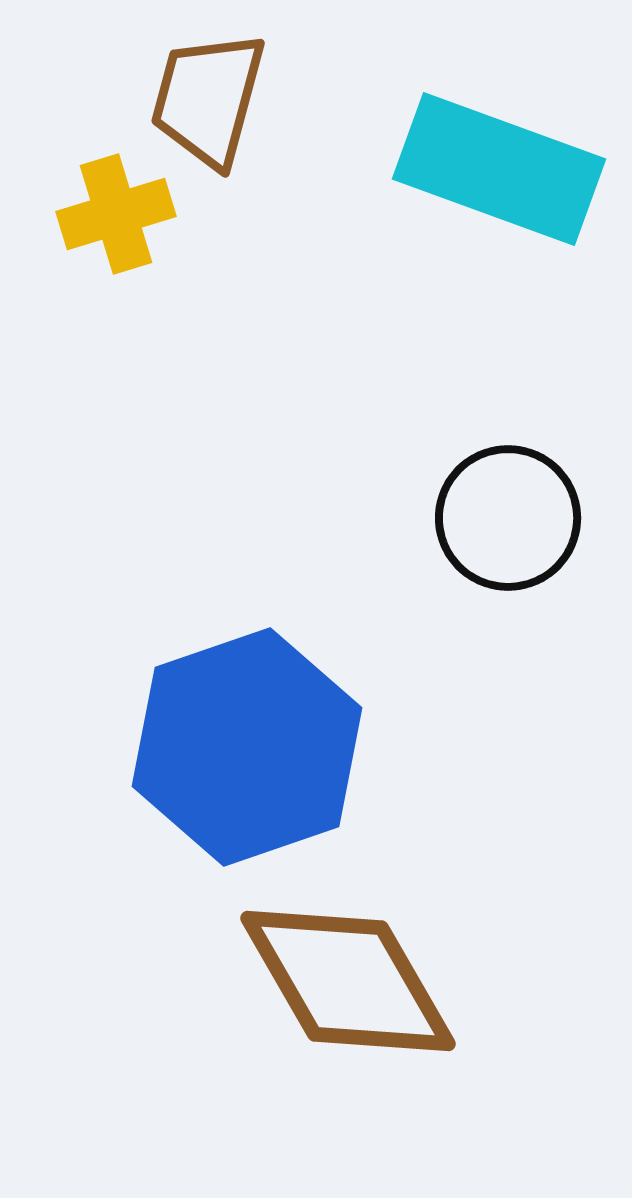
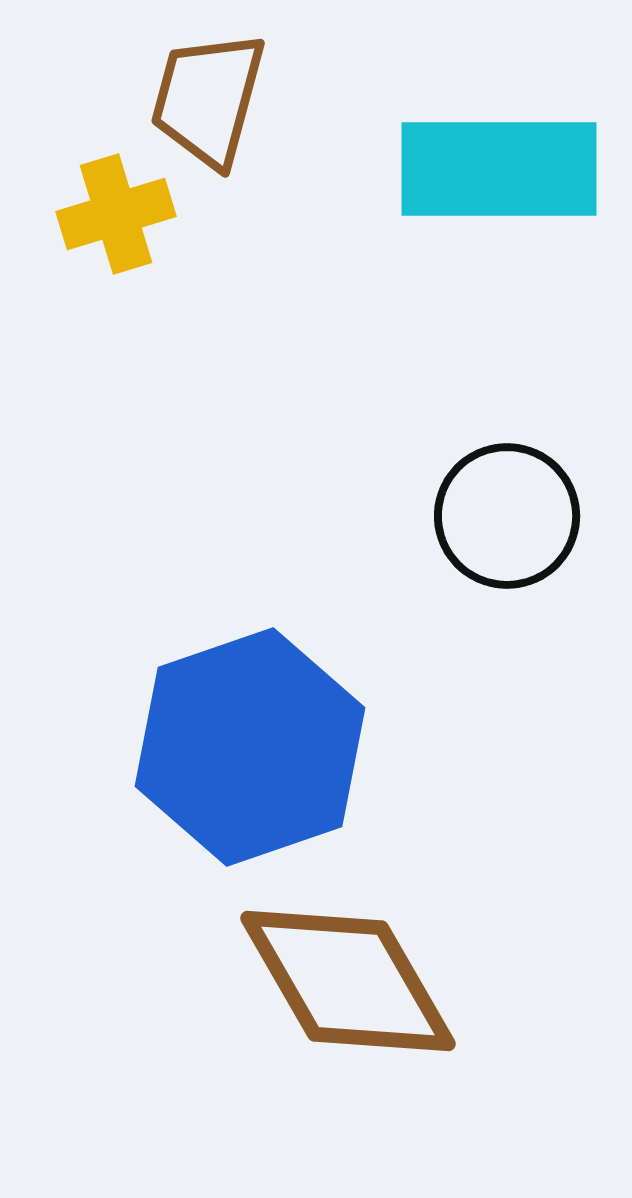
cyan rectangle: rotated 20 degrees counterclockwise
black circle: moved 1 px left, 2 px up
blue hexagon: moved 3 px right
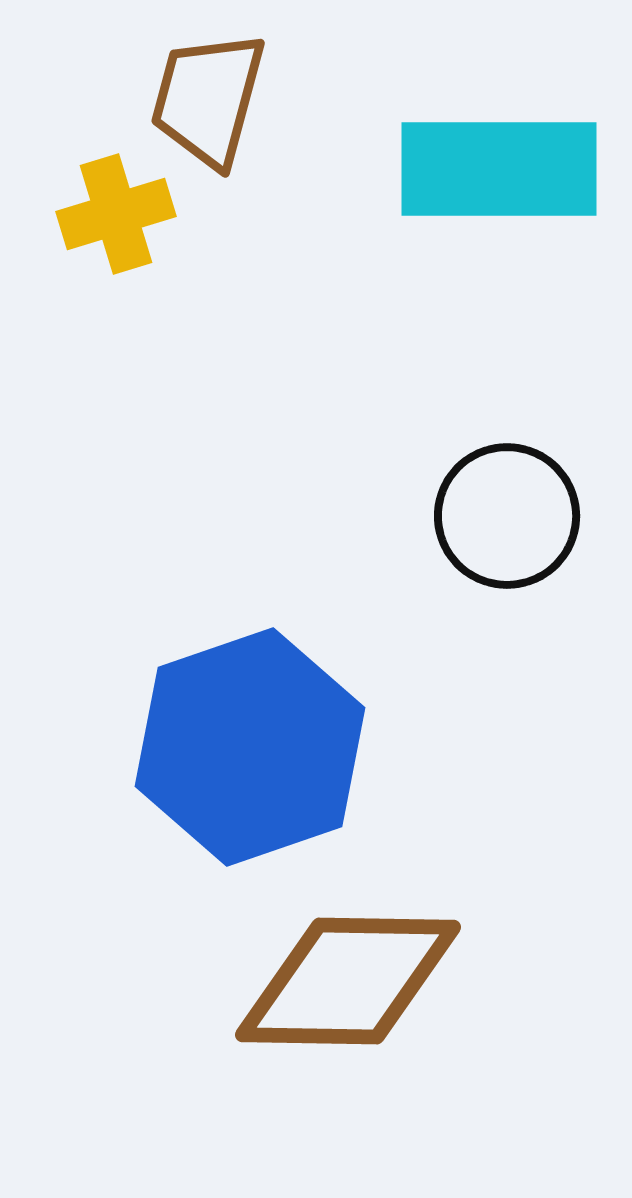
brown diamond: rotated 59 degrees counterclockwise
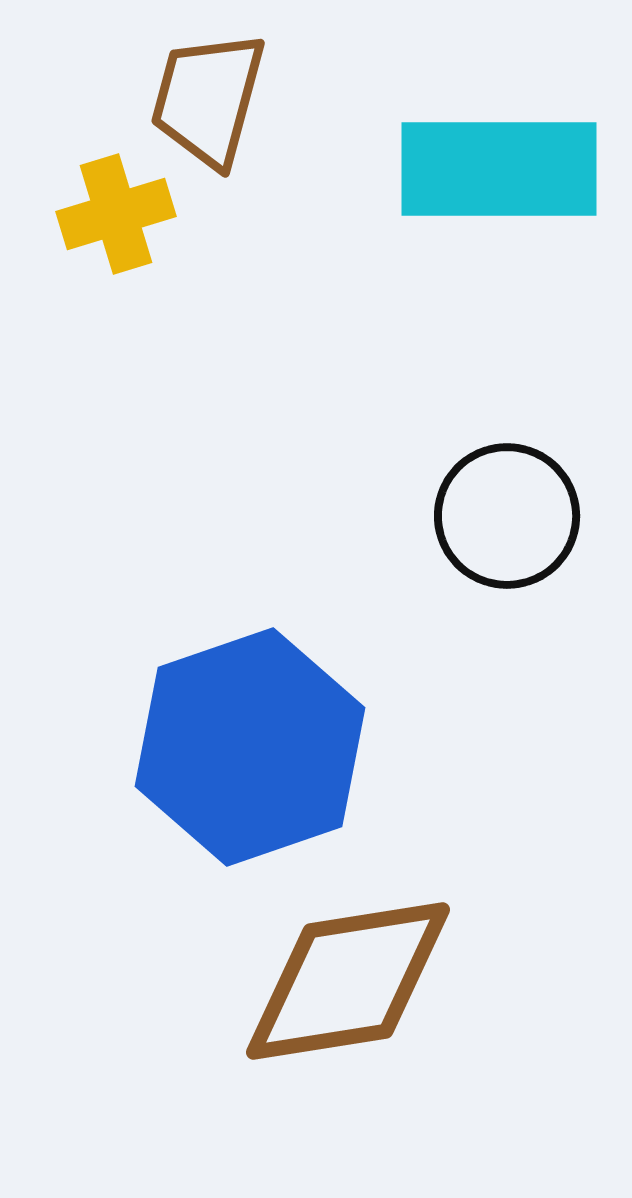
brown diamond: rotated 10 degrees counterclockwise
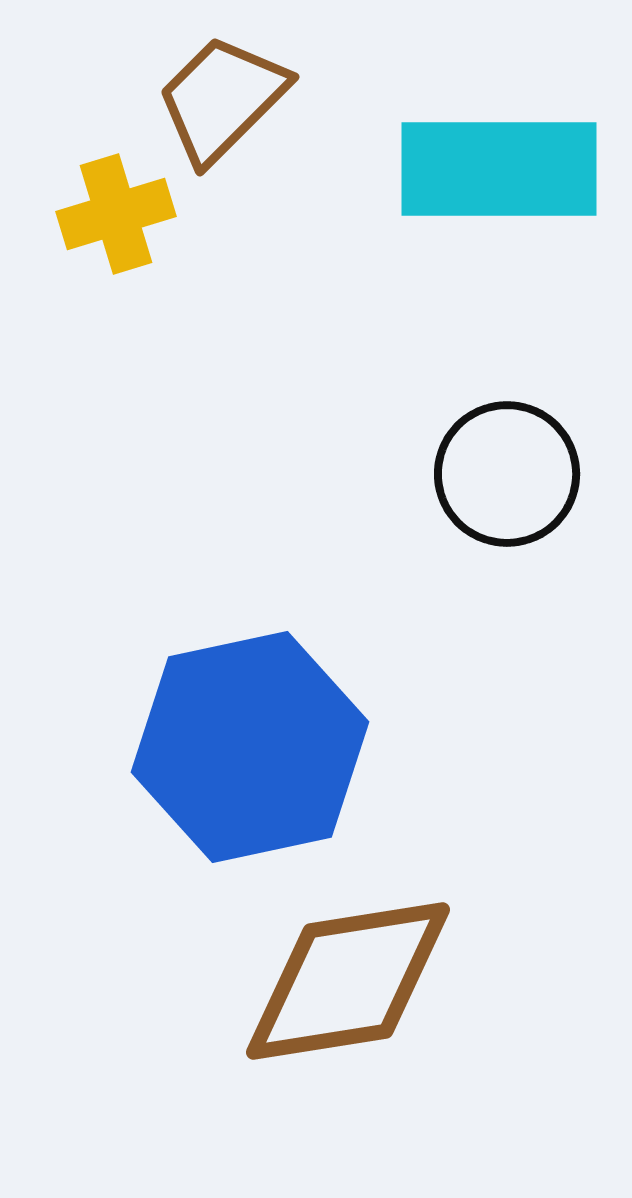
brown trapezoid: moved 14 px right; rotated 30 degrees clockwise
black circle: moved 42 px up
blue hexagon: rotated 7 degrees clockwise
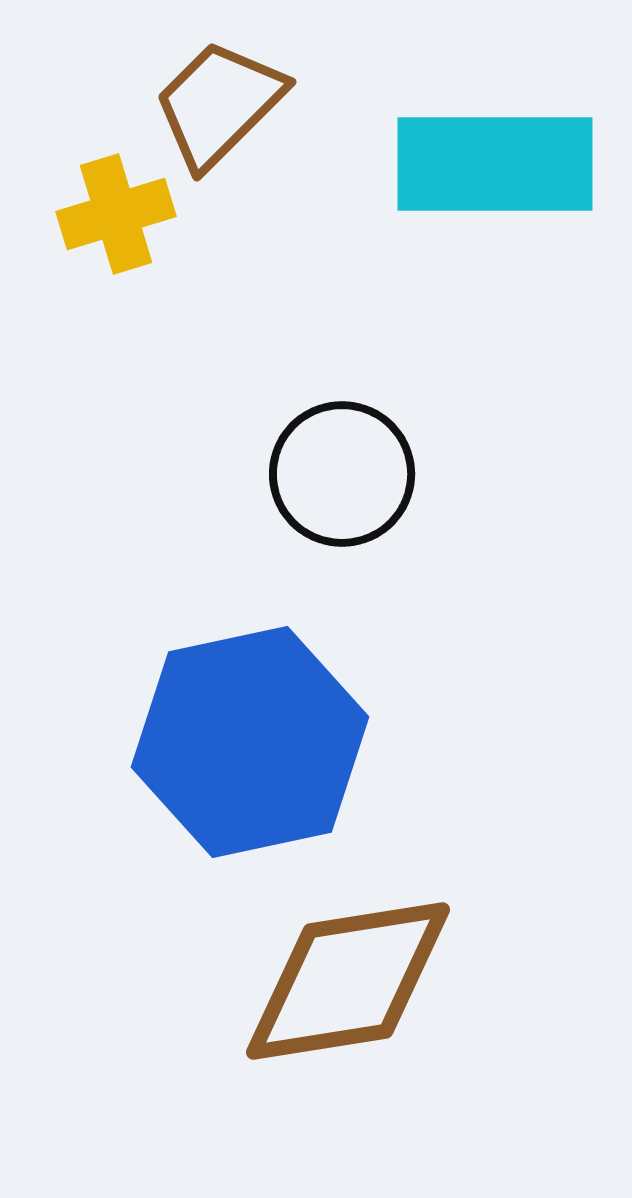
brown trapezoid: moved 3 px left, 5 px down
cyan rectangle: moved 4 px left, 5 px up
black circle: moved 165 px left
blue hexagon: moved 5 px up
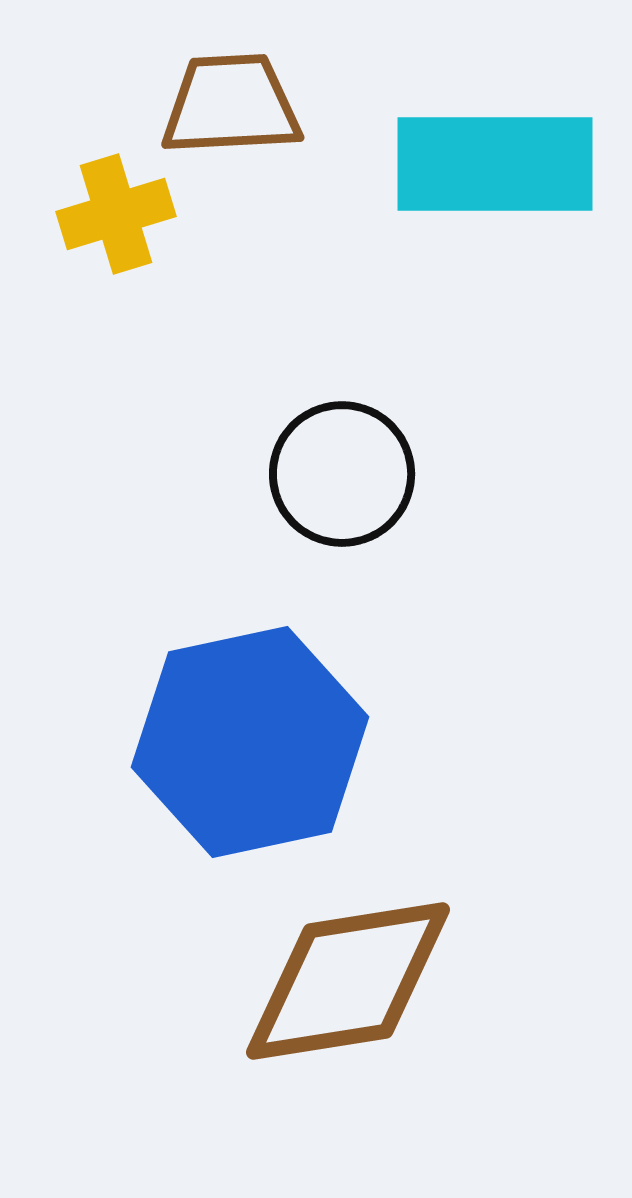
brown trapezoid: moved 12 px right, 1 px down; rotated 42 degrees clockwise
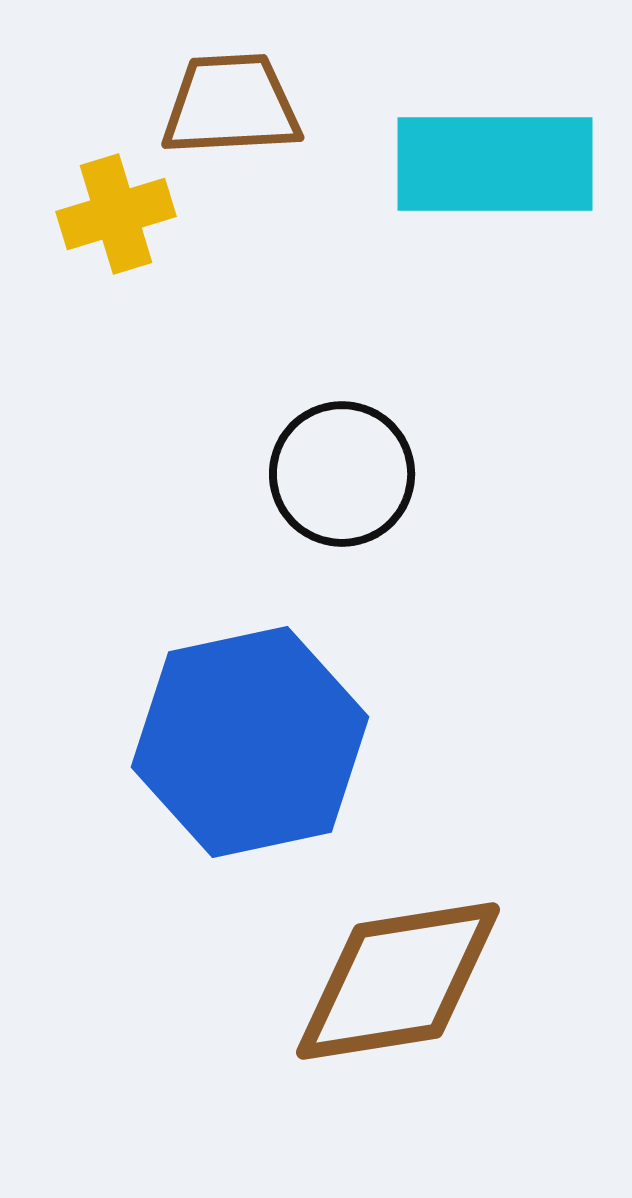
brown diamond: moved 50 px right
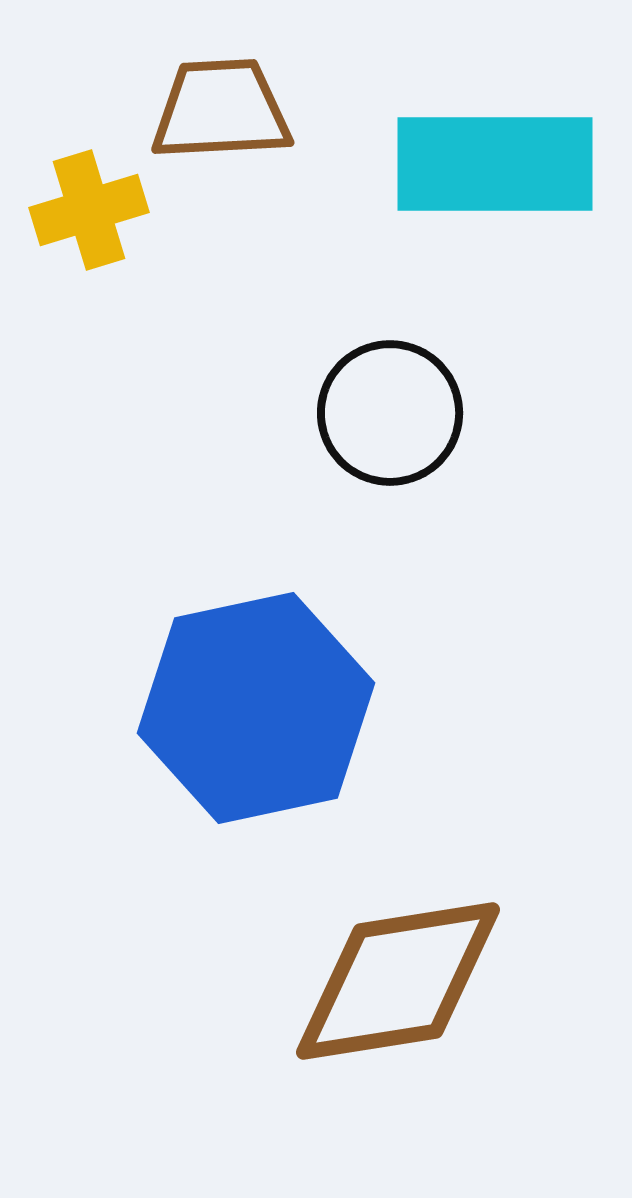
brown trapezoid: moved 10 px left, 5 px down
yellow cross: moved 27 px left, 4 px up
black circle: moved 48 px right, 61 px up
blue hexagon: moved 6 px right, 34 px up
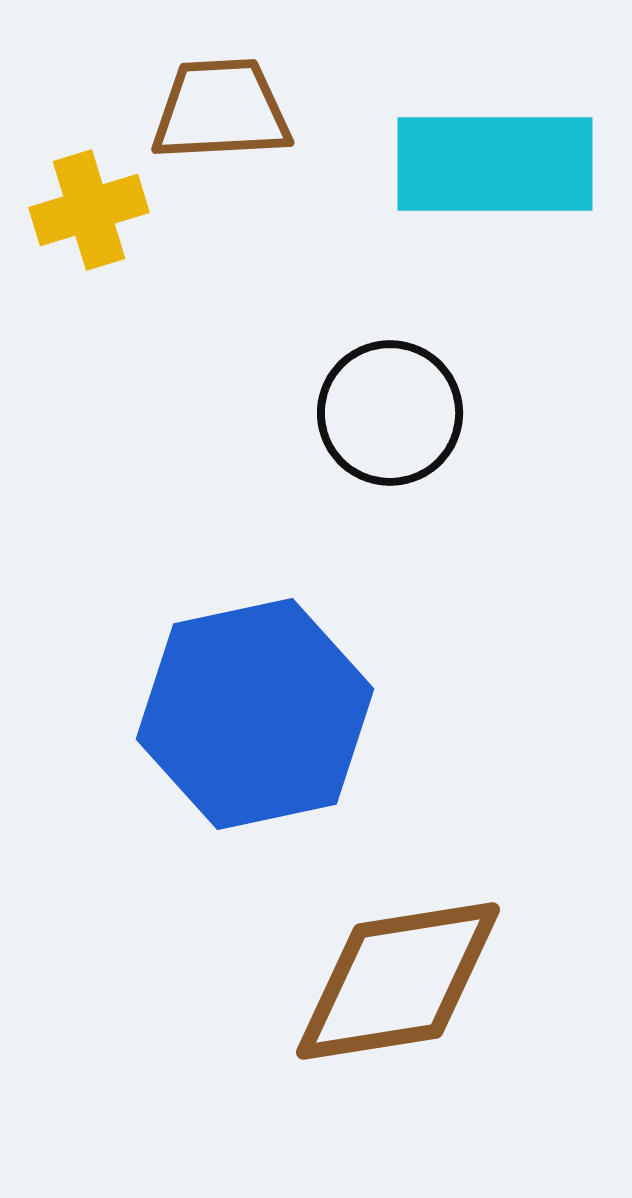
blue hexagon: moved 1 px left, 6 px down
